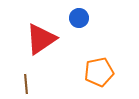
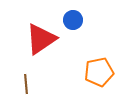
blue circle: moved 6 px left, 2 px down
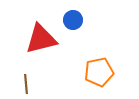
red triangle: rotated 20 degrees clockwise
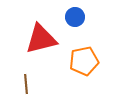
blue circle: moved 2 px right, 3 px up
orange pentagon: moved 15 px left, 11 px up
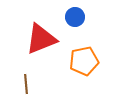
red triangle: rotated 8 degrees counterclockwise
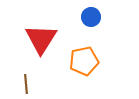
blue circle: moved 16 px right
red triangle: rotated 36 degrees counterclockwise
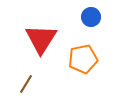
orange pentagon: moved 1 px left, 2 px up
brown line: rotated 36 degrees clockwise
